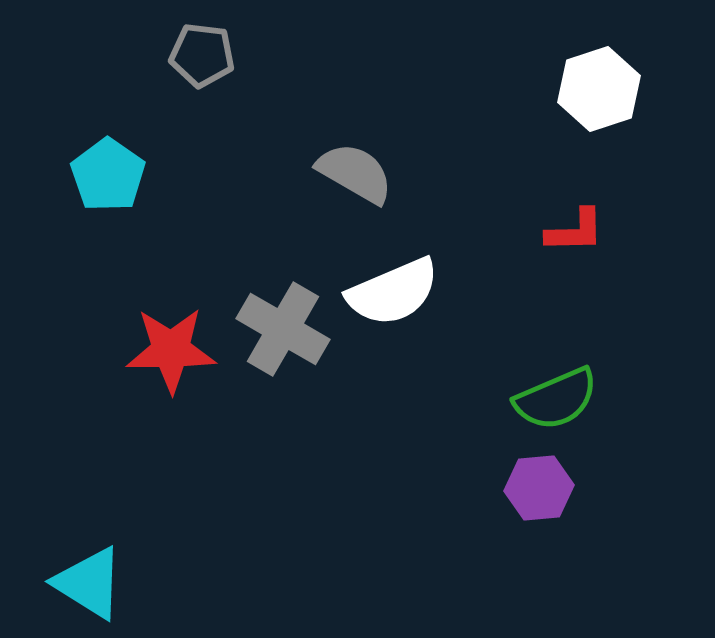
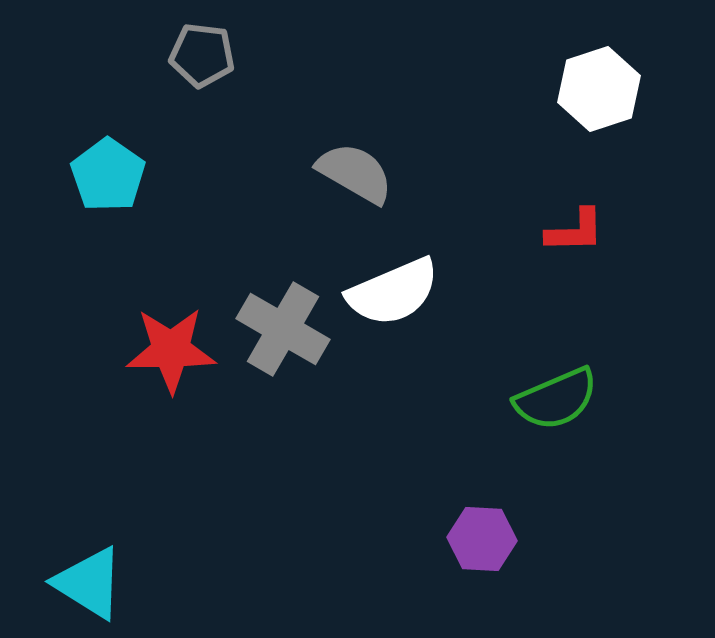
purple hexagon: moved 57 px left, 51 px down; rotated 8 degrees clockwise
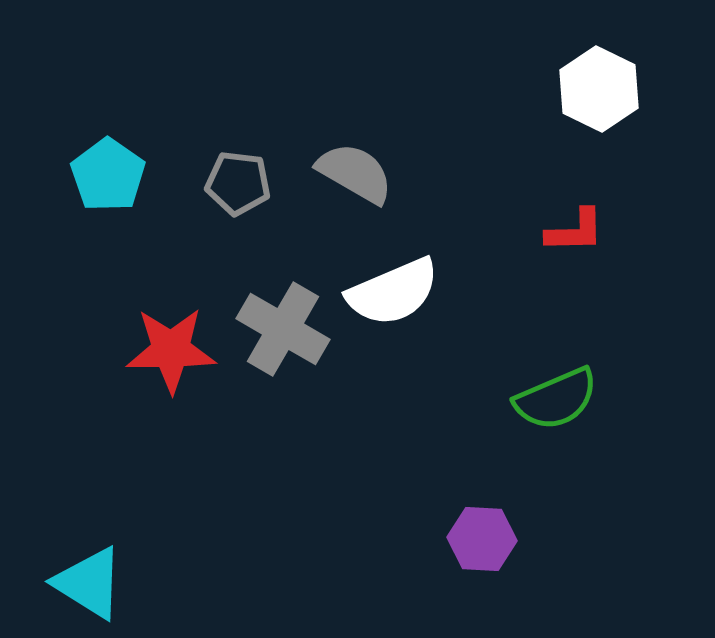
gray pentagon: moved 36 px right, 128 px down
white hexagon: rotated 16 degrees counterclockwise
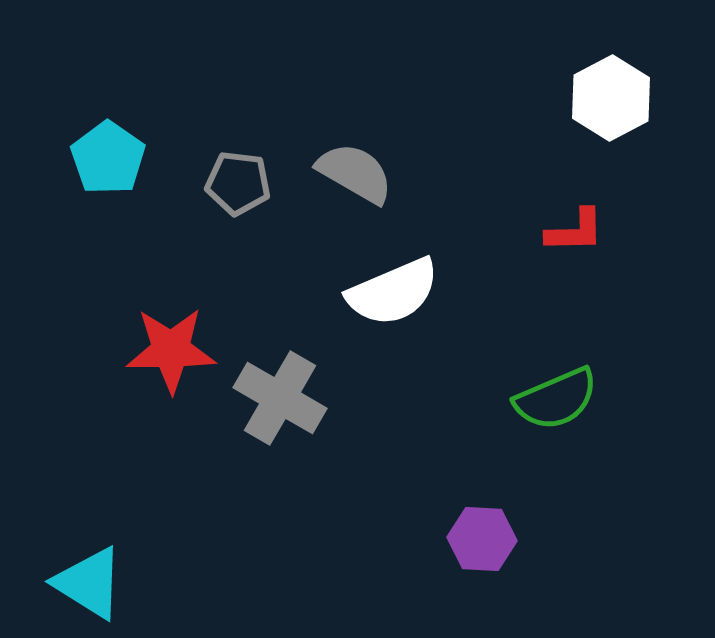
white hexagon: moved 12 px right, 9 px down; rotated 6 degrees clockwise
cyan pentagon: moved 17 px up
gray cross: moved 3 px left, 69 px down
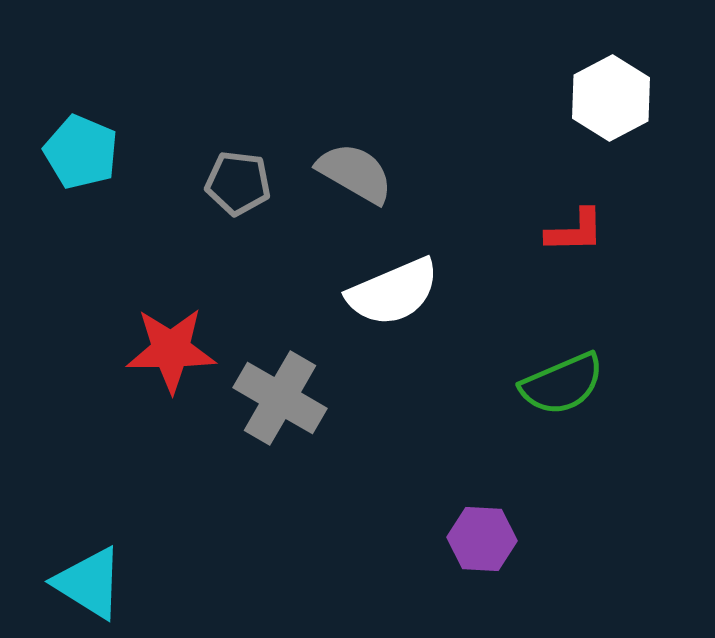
cyan pentagon: moved 27 px left, 6 px up; rotated 12 degrees counterclockwise
green semicircle: moved 6 px right, 15 px up
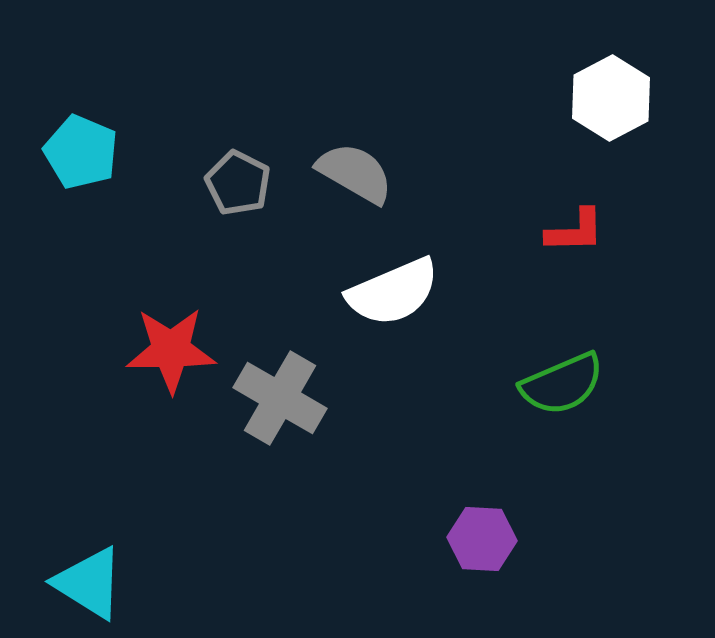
gray pentagon: rotated 20 degrees clockwise
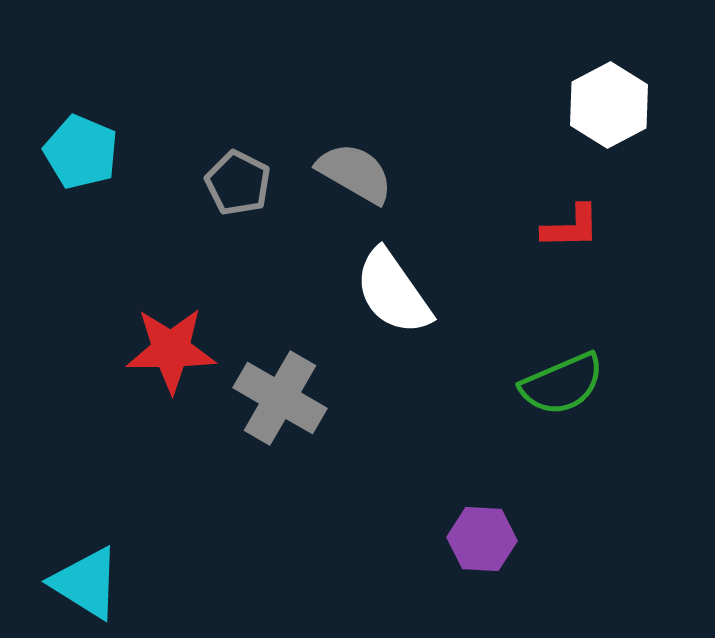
white hexagon: moved 2 px left, 7 px down
red L-shape: moved 4 px left, 4 px up
white semicircle: rotated 78 degrees clockwise
cyan triangle: moved 3 px left
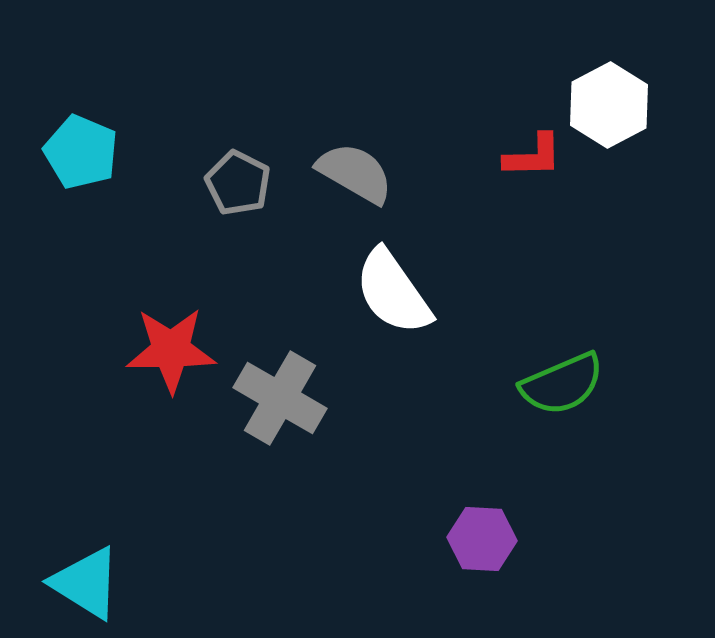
red L-shape: moved 38 px left, 71 px up
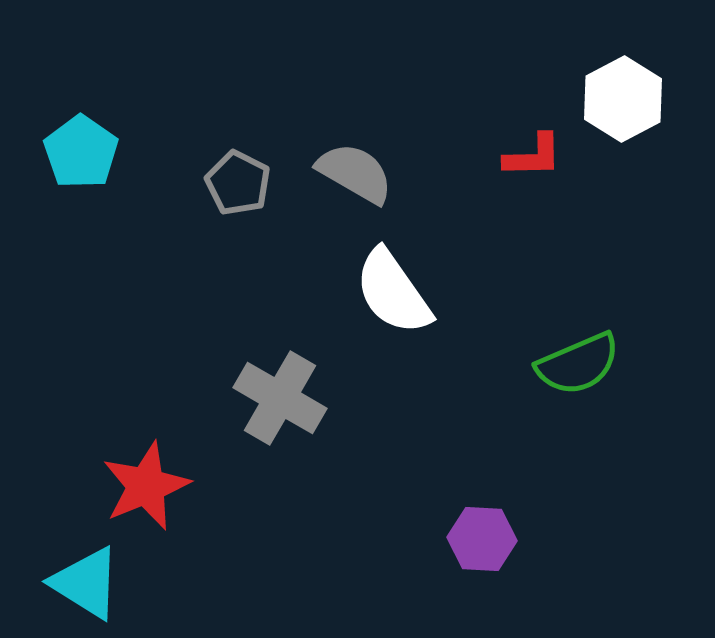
white hexagon: moved 14 px right, 6 px up
cyan pentagon: rotated 12 degrees clockwise
red star: moved 25 px left, 136 px down; rotated 22 degrees counterclockwise
green semicircle: moved 16 px right, 20 px up
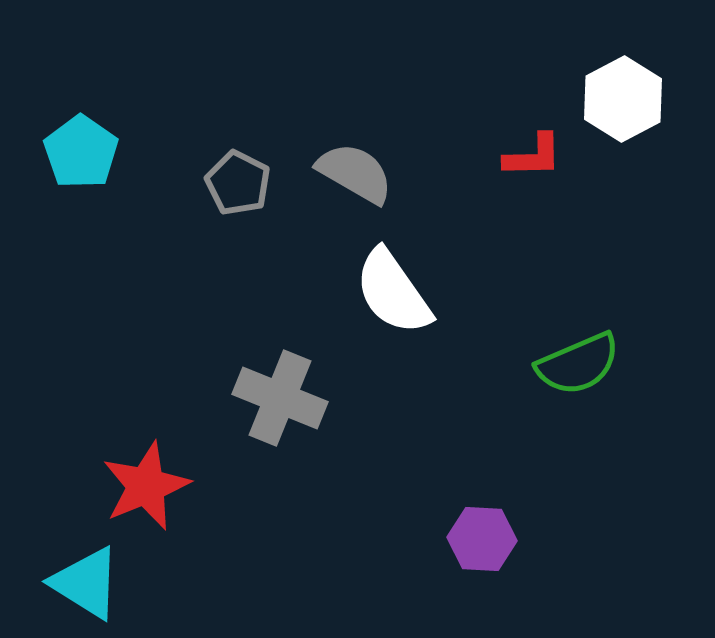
gray cross: rotated 8 degrees counterclockwise
